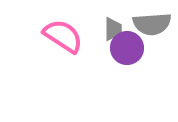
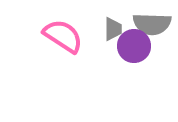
gray semicircle: rotated 6 degrees clockwise
purple circle: moved 7 px right, 2 px up
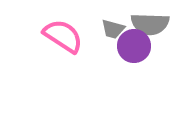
gray semicircle: moved 2 px left
gray trapezoid: rotated 105 degrees clockwise
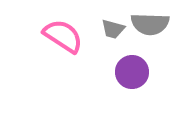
purple circle: moved 2 px left, 26 px down
